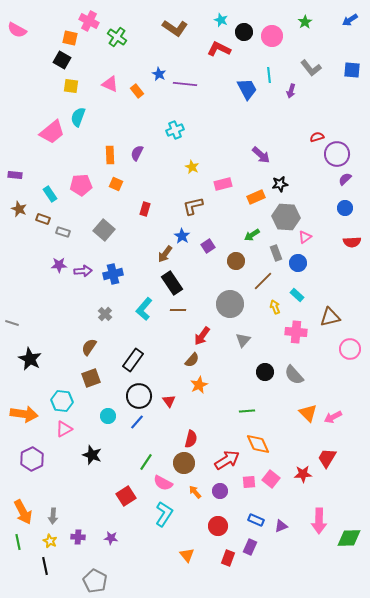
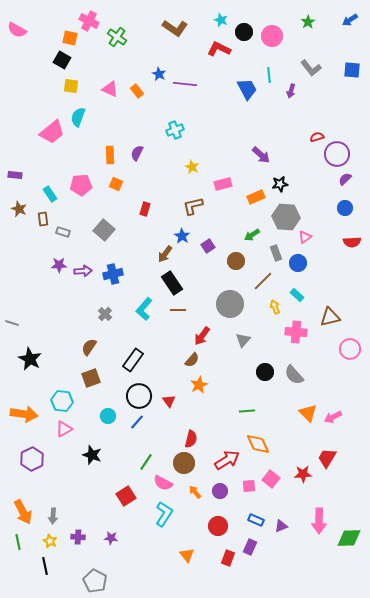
green star at (305, 22): moved 3 px right
pink triangle at (110, 84): moved 5 px down
brown rectangle at (43, 219): rotated 64 degrees clockwise
pink square at (249, 482): moved 4 px down
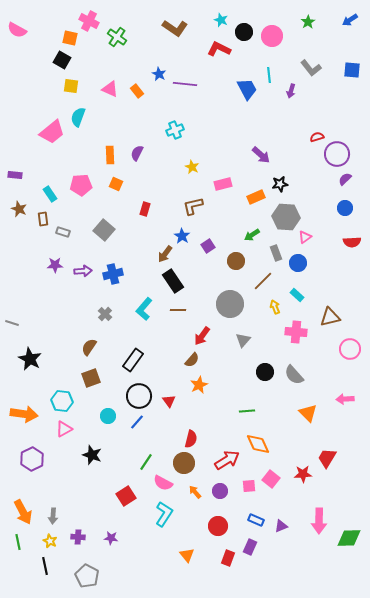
purple star at (59, 265): moved 4 px left
black rectangle at (172, 283): moved 1 px right, 2 px up
pink arrow at (333, 417): moved 12 px right, 18 px up; rotated 24 degrees clockwise
gray pentagon at (95, 581): moved 8 px left, 5 px up
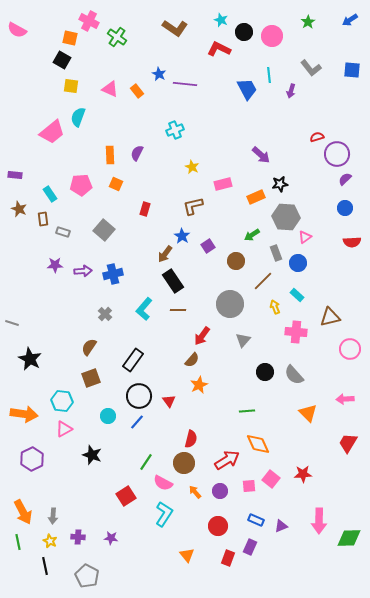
red trapezoid at (327, 458): moved 21 px right, 15 px up
